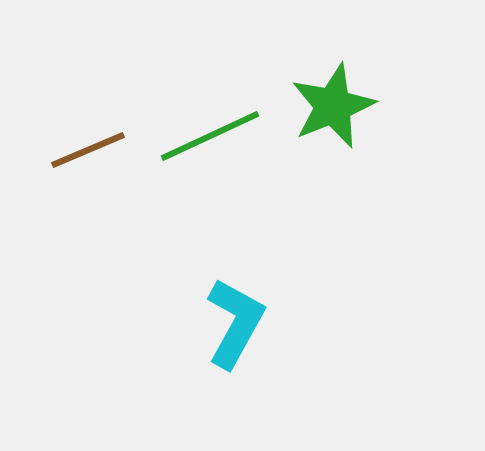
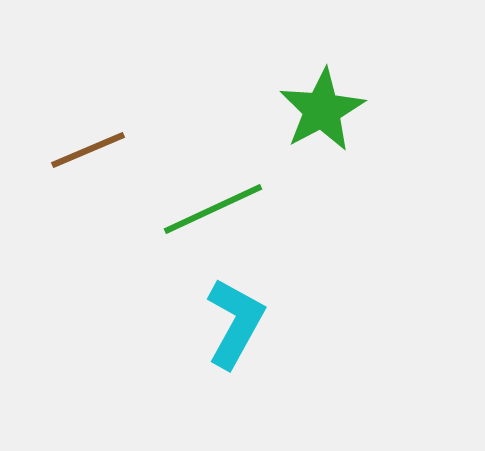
green star: moved 11 px left, 4 px down; rotated 6 degrees counterclockwise
green line: moved 3 px right, 73 px down
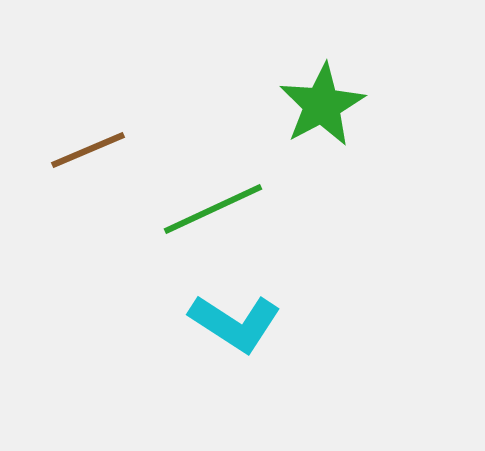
green star: moved 5 px up
cyan L-shape: rotated 94 degrees clockwise
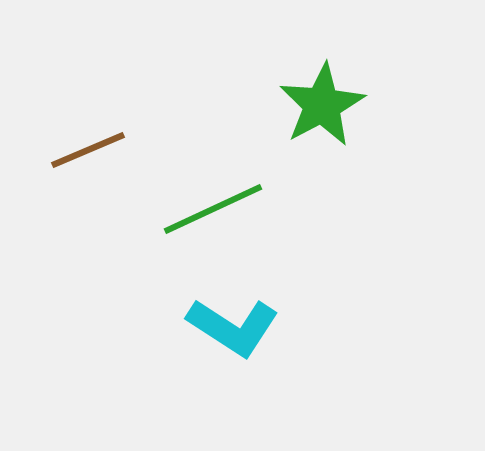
cyan L-shape: moved 2 px left, 4 px down
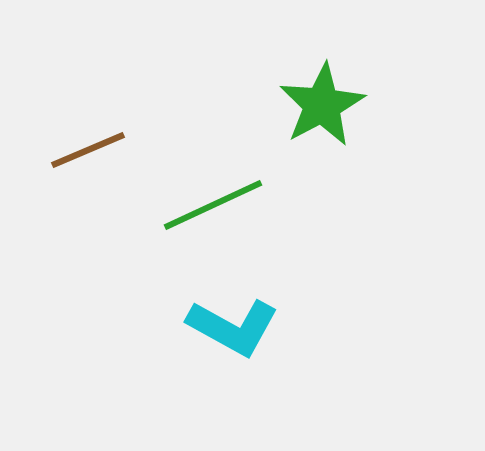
green line: moved 4 px up
cyan L-shape: rotated 4 degrees counterclockwise
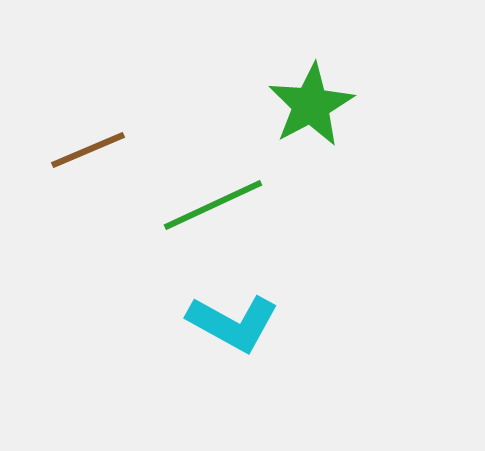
green star: moved 11 px left
cyan L-shape: moved 4 px up
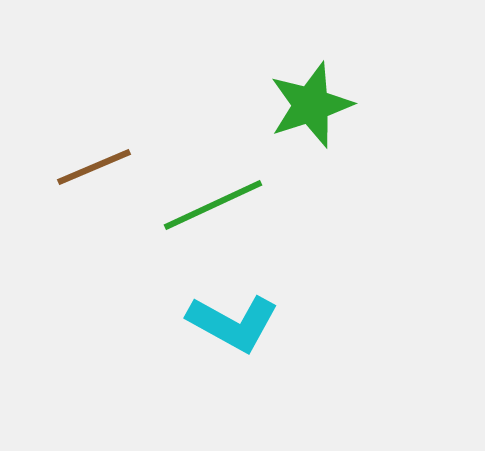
green star: rotated 10 degrees clockwise
brown line: moved 6 px right, 17 px down
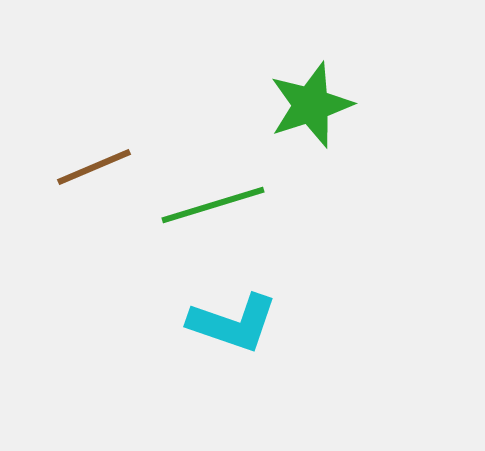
green line: rotated 8 degrees clockwise
cyan L-shape: rotated 10 degrees counterclockwise
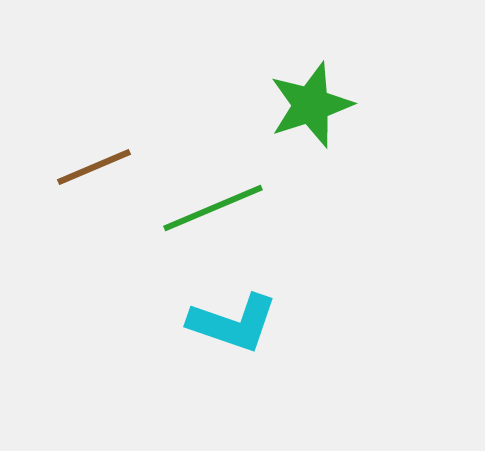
green line: moved 3 px down; rotated 6 degrees counterclockwise
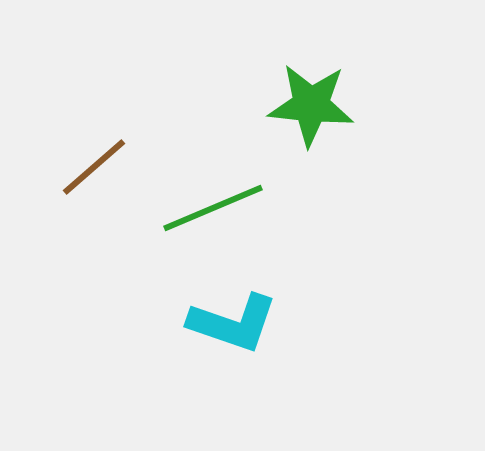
green star: rotated 24 degrees clockwise
brown line: rotated 18 degrees counterclockwise
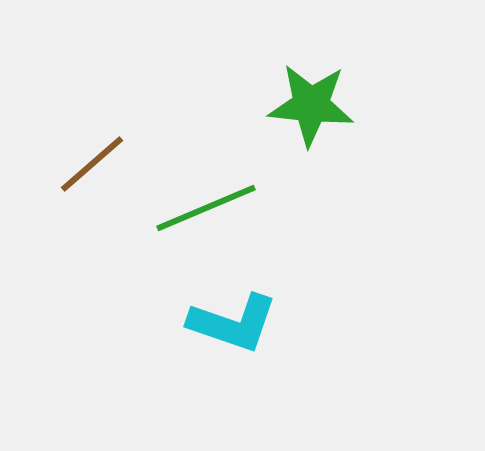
brown line: moved 2 px left, 3 px up
green line: moved 7 px left
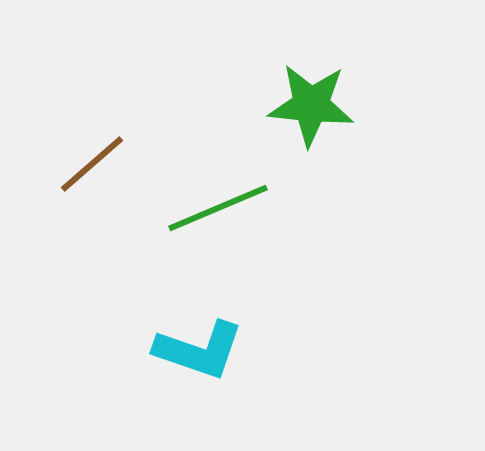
green line: moved 12 px right
cyan L-shape: moved 34 px left, 27 px down
